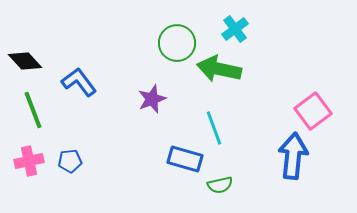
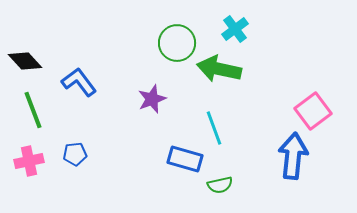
blue pentagon: moved 5 px right, 7 px up
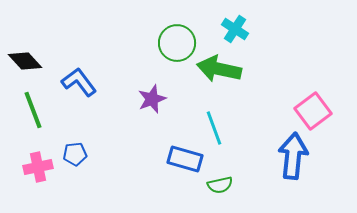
cyan cross: rotated 20 degrees counterclockwise
pink cross: moved 9 px right, 6 px down
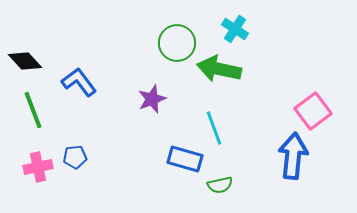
blue pentagon: moved 3 px down
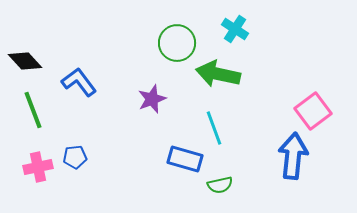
green arrow: moved 1 px left, 5 px down
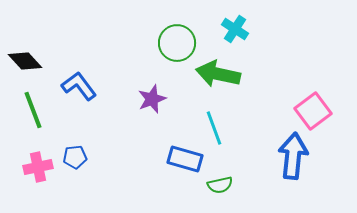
blue L-shape: moved 4 px down
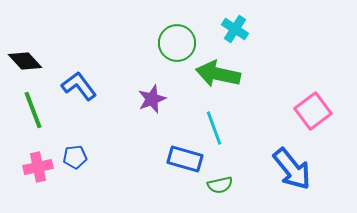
blue arrow: moved 1 px left, 13 px down; rotated 135 degrees clockwise
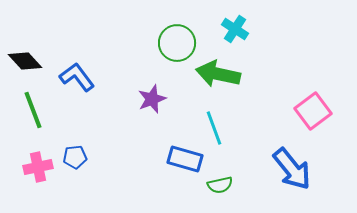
blue L-shape: moved 2 px left, 9 px up
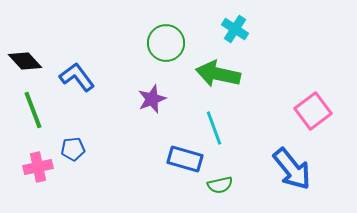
green circle: moved 11 px left
blue pentagon: moved 2 px left, 8 px up
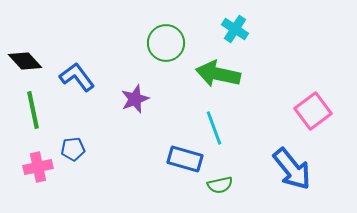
purple star: moved 17 px left
green line: rotated 9 degrees clockwise
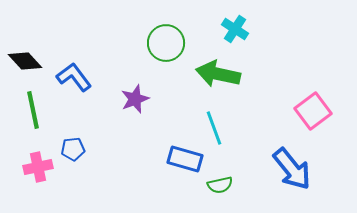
blue L-shape: moved 3 px left
